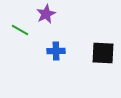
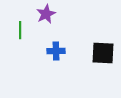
green line: rotated 60 degrees clockwise
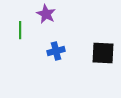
purple star: rotated 18 degrees counterclockwise
blue cross: rotated 12 degrees counterclockwise
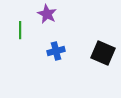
purple star: moved 1 px right
black square: rotated 20 degrees clockwise
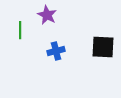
purple star: moved 1 px down
black square: moved 6 px up; rotated 20 degrees counterclockwise
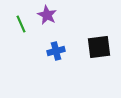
green line: moved 1 px right, 6 px up; rotated 24 degrees counterclockwise
black square: moved 4 px left; rotated 10 degrees counterclockwise
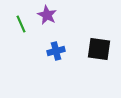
black square: moved 2 px down; rotated 15 degrees clockwise
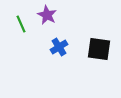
blue cross: moved 3 px right, 4 px up; rotated 18 degrees counterclockwise
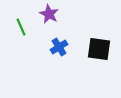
purple star: moved 2 px right, 1 px up
green line: moved 3 px down
